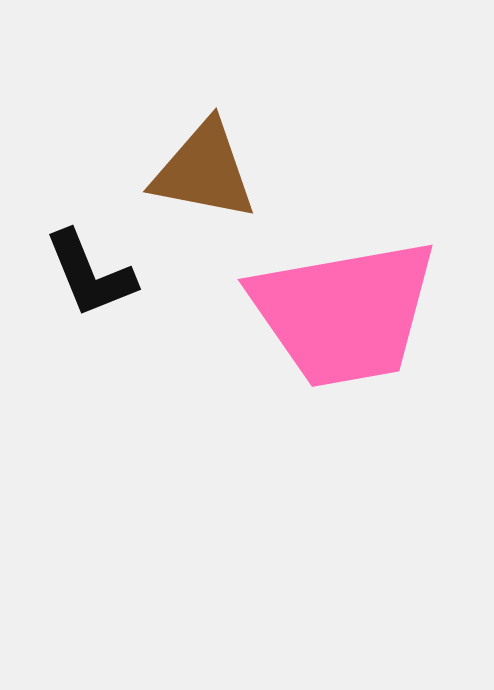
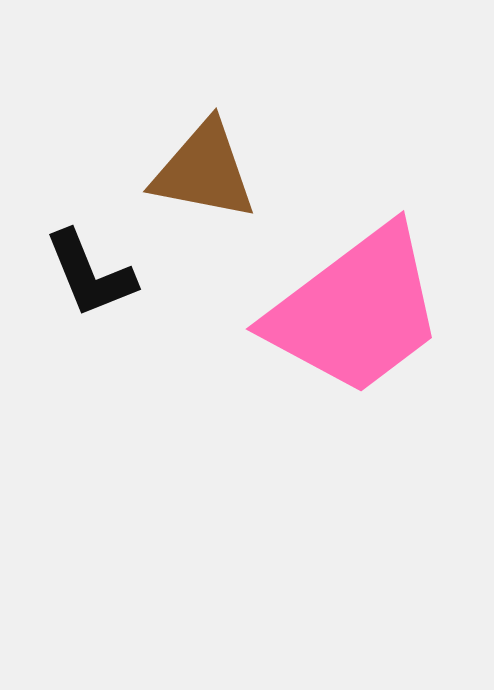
pink trapezoid: moved 12 px right, 2 px up; rotated 27 degrees counterclockwise
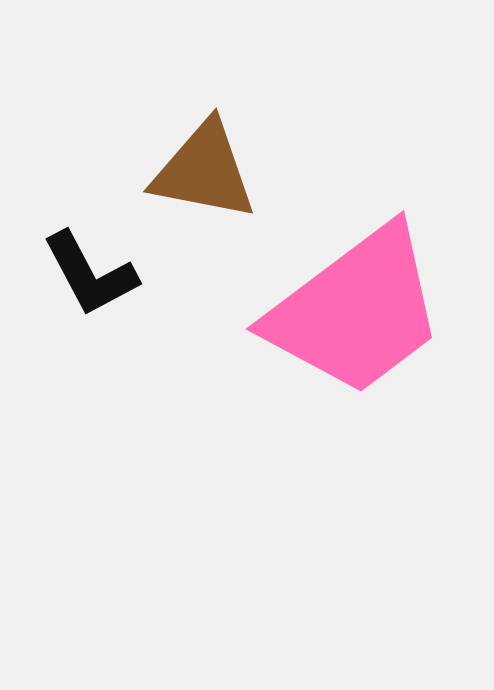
black L-shape: rotated 6 degrees counterclockwise
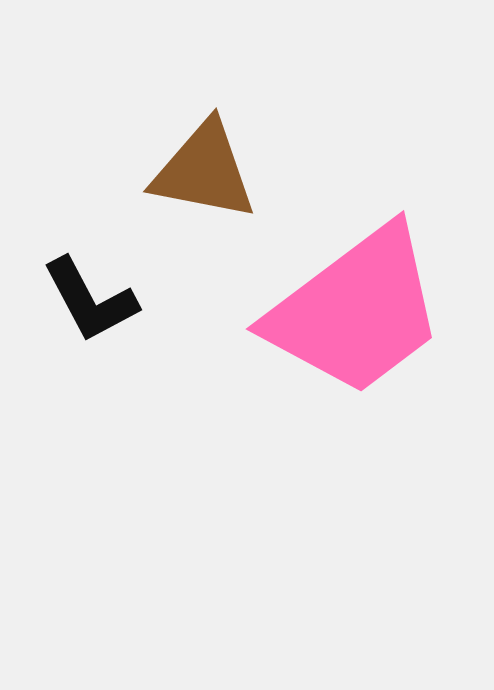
black L-shape: moved 26 px down
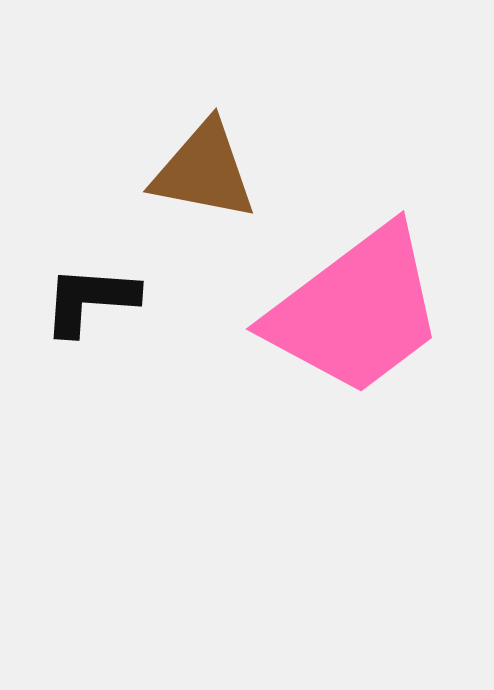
black L-shape: rotated 122 degrees clockwise
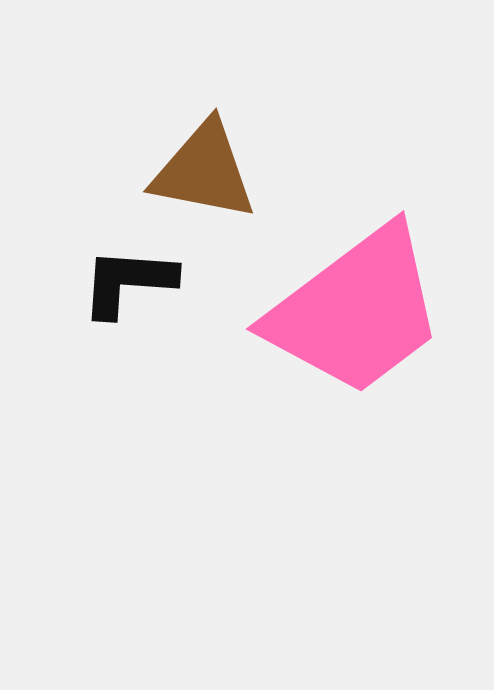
black L-shape: moved 38 px right, 18 px up
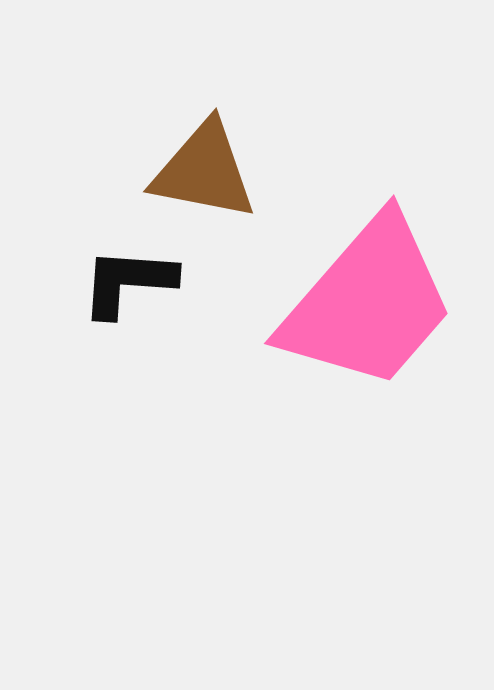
pink trapezoid: moved 12 px right, 8 px up; rotated 12 degrees counterclockwise
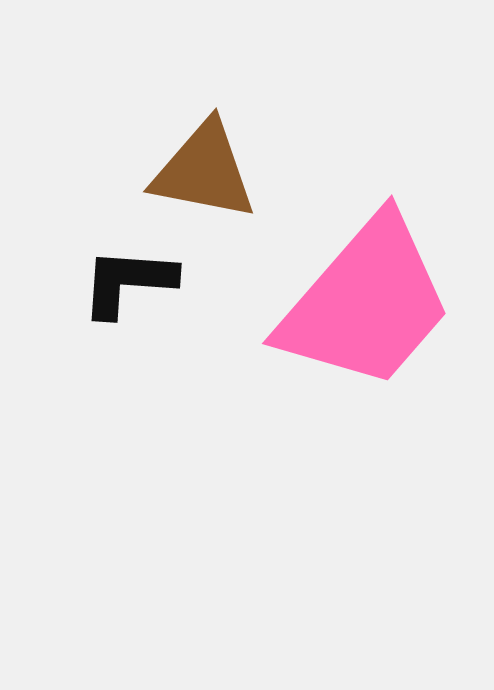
pink trapezoid: moved 2 px left
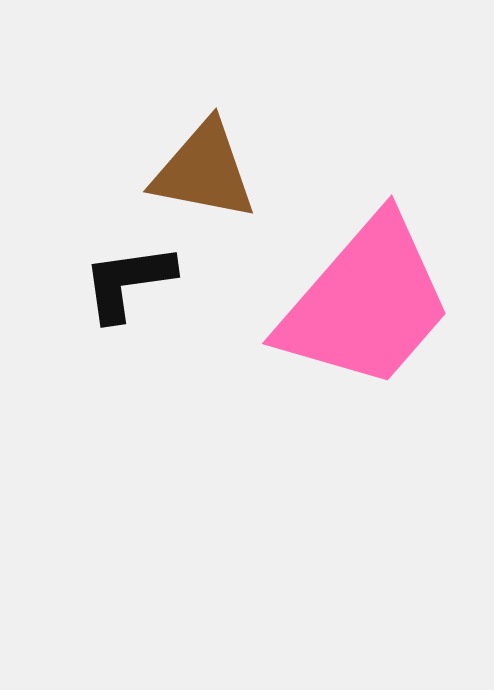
black L-shape: rotated 12 degrees counterclockwise
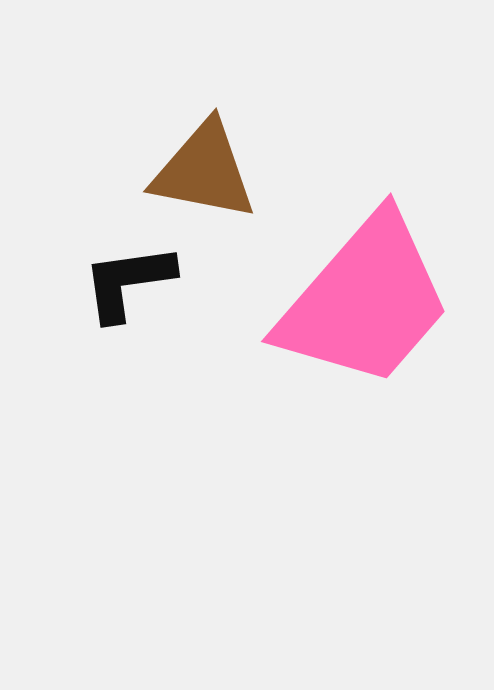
pink trapezoid: moved 1 px left, 2 px up
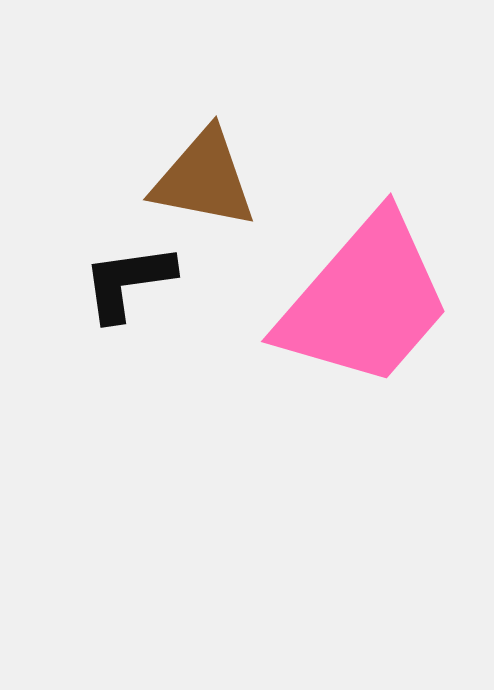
brown triangle: moved 8 px down
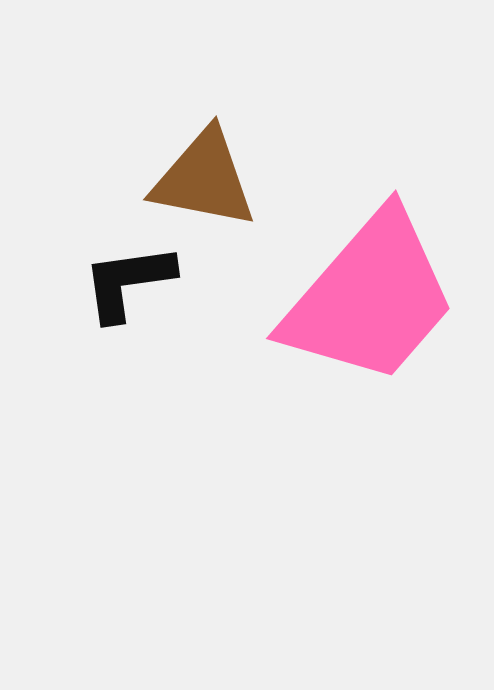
pink trapezoid: moved 5 px right, 3 px up
